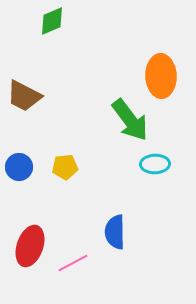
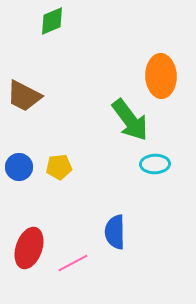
yellow pentagon: moved 6 px left
red ellipse: moved 1 px left, 2 px down
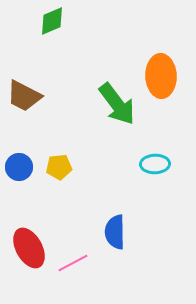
green arrow: moved 13 px left, 16 px up
red ellipse: rotated 48 degrees counterclockwise
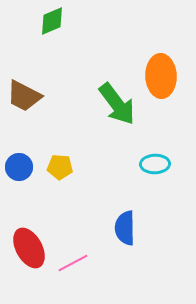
yellow pentagon: moved 1 px right; rotated 10 degrees clockwise
blue semicircle: moved 10 px right, 4 px up
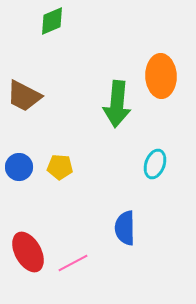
green arrow: rotated 42 degrees clockwise
cyan ellipse: rotated 68 degrees counterclockwise
red ellipse: moved 1 px left, 4 px down
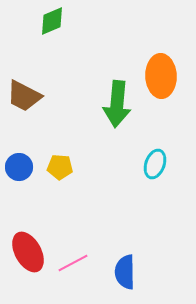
blue semicircle: moved 44 px down
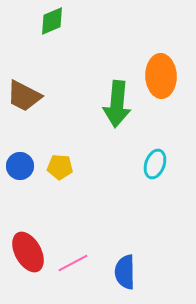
blue circle: moved 1 px right, 1 px up
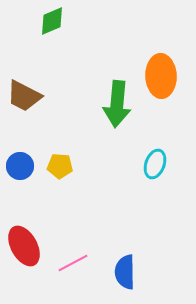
yellow pentagon: moved 1 px up
red ellipse: moved 4 px left, 6 px up
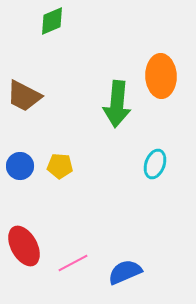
blue semicircle: rotated 68 degrees clockwise
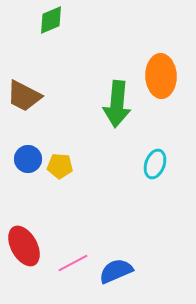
green diamond: moved 1 px left, 1 px up
blue circle: moved 8 px right, 7 px up
blue semicircle: moved 9 px left, 1 px up
